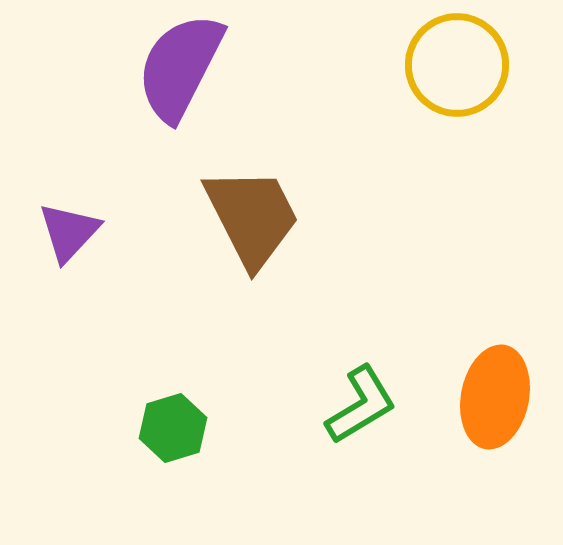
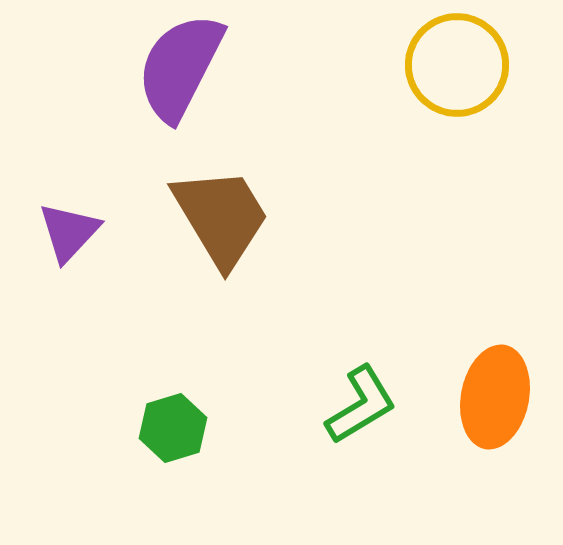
brown trapezoid: moved 31 px left; rotated 4 degrees counterclockwise
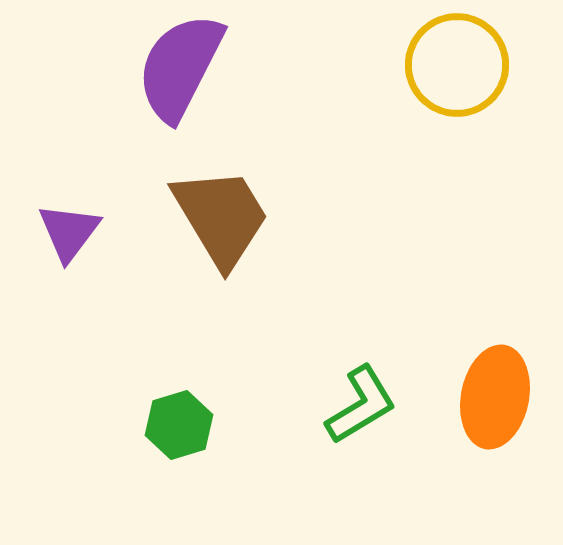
purple triangle: rotated 6 degrees counterclockwise
green hexagon: moved 6 px right, 3 px up
